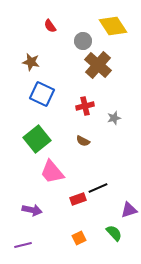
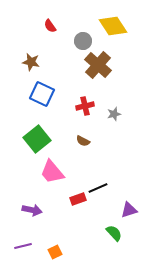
gray star: moved 4 px up
orange square: moved 24 px left, 14 px down
purple line: moved 1 px down
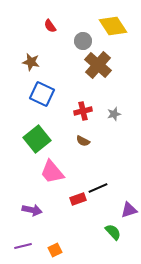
red cross: moved 2 px left, 5 px down
green semicircle: moved 1 px left, 1 px up
orange square: moved 2 px up
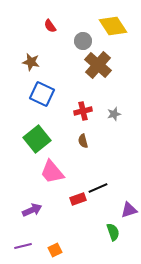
brown semicircle: rotated 48 degrees clockwise
purple arrow: rotated 36 degrees counterclockwise
green semicircle: rotated 24 degrees clockwise
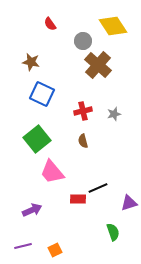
red semicircle: moved 2 px up
red rectangle: rotated 21 degrees clockwise
purple triangle: moved 7 px up
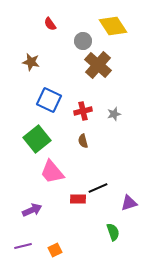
blue square: moved 7 px right, 6 px down
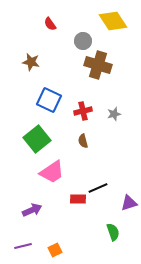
yellow diamond: moved 5 px up
brown cross: rotated 24 degrees counterclockwise
pink trapezoid: rotated 84 degrees counterclockwise
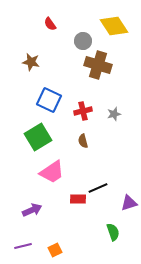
yellow diamond: moved 1 px right, 5 px down
green square: moved 1 px right, 2 px up; rotated 8 degrees clockwise
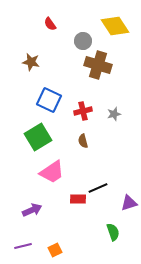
yellow diamond: moved 1 px right
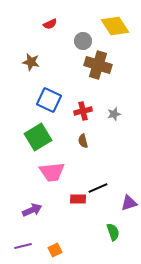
red semicircle: rotated 80 degrees counterclockwise
pink trapezoid: rotated 28 degrees clockwise
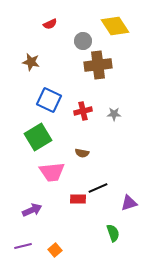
brown cross: rotated 24 degrees counterclockwise
gray star: rotated 16 degrees clockwise
brown semicircle: moved 1 px left, 12 px down; rotated 64 degrees counterclockwise
green semicircle: moved 1 px down
orange square: rotated 16 degrees counterclockwise
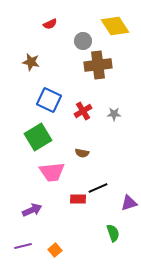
red cross: rotated 18 degrees counterclockwise
